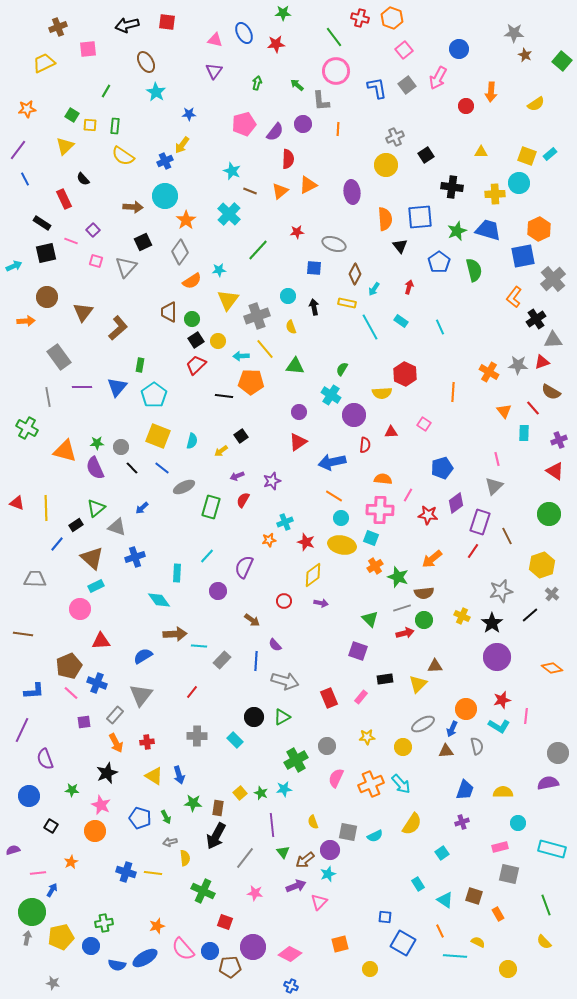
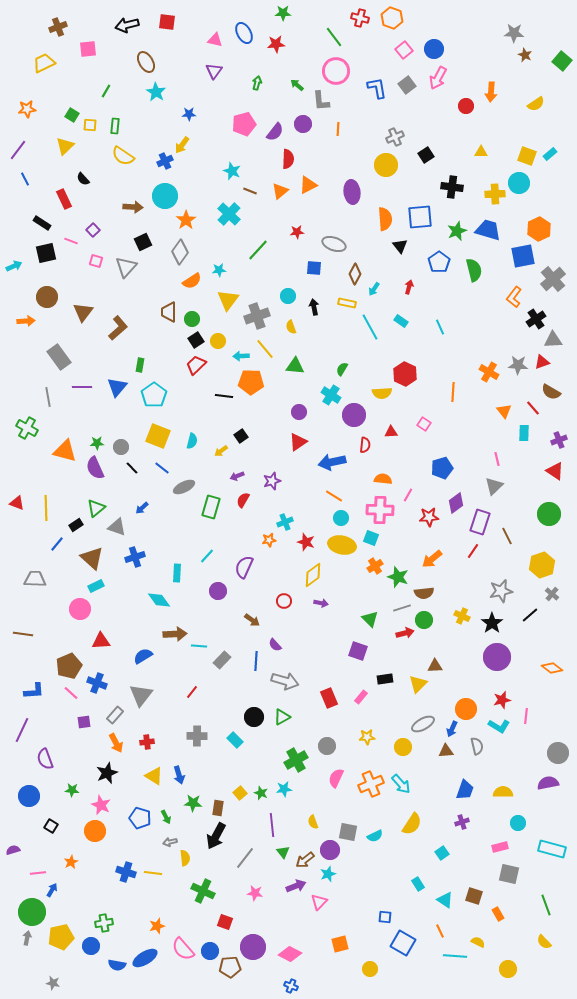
blue circle at (459, 49): moved 25 px left
red star at (428, 515): moved 1 px right, 2 px down; rotated 12 degrees counterclockwise
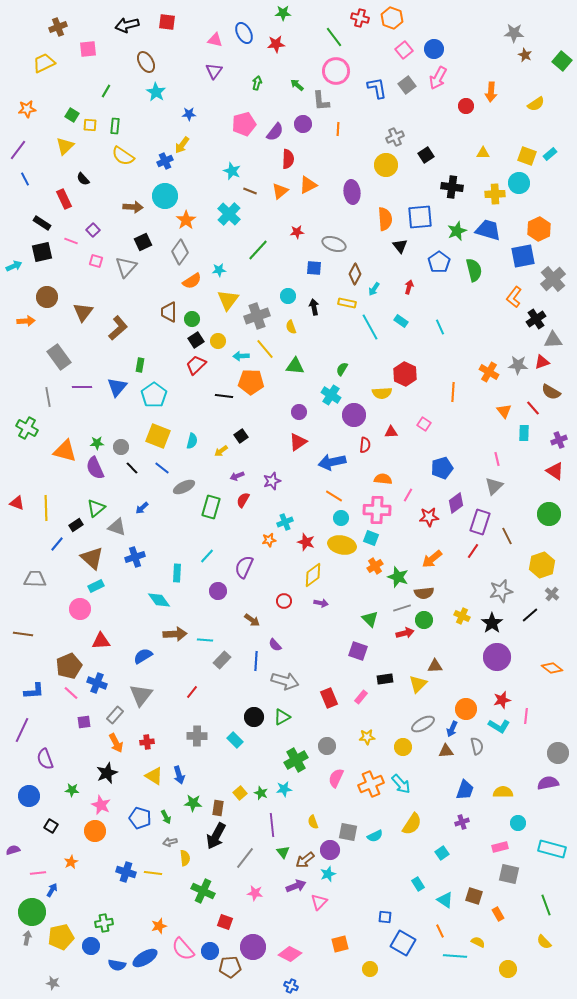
yellow triangle at (481, 152): moved 2 px right, 1 px down
black square at (46, 253): moved 4 px left, 1 px up
pink cross at (380, 510): moved 3 px left
cyan line at (199, 646): moved 6 px right, 6 px up
orange star at (157, 926): moved 2 px right
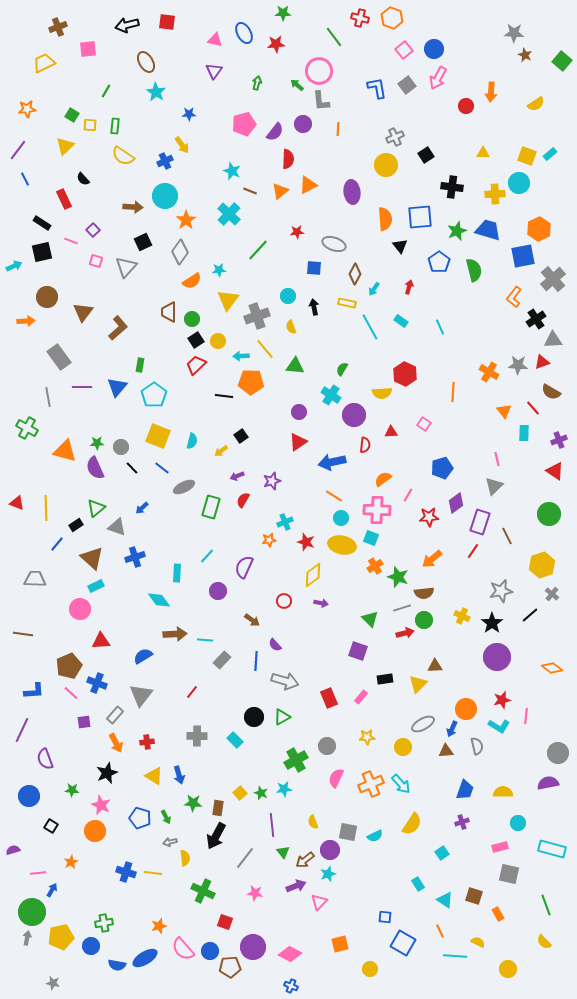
pink circle at (336, 71): moved 17 px left
yellow arrow at (182, 145): rotated 72 degrees counterclockwise
orange semicircle at (383, 479): rotated 42 degrees counterclockwise
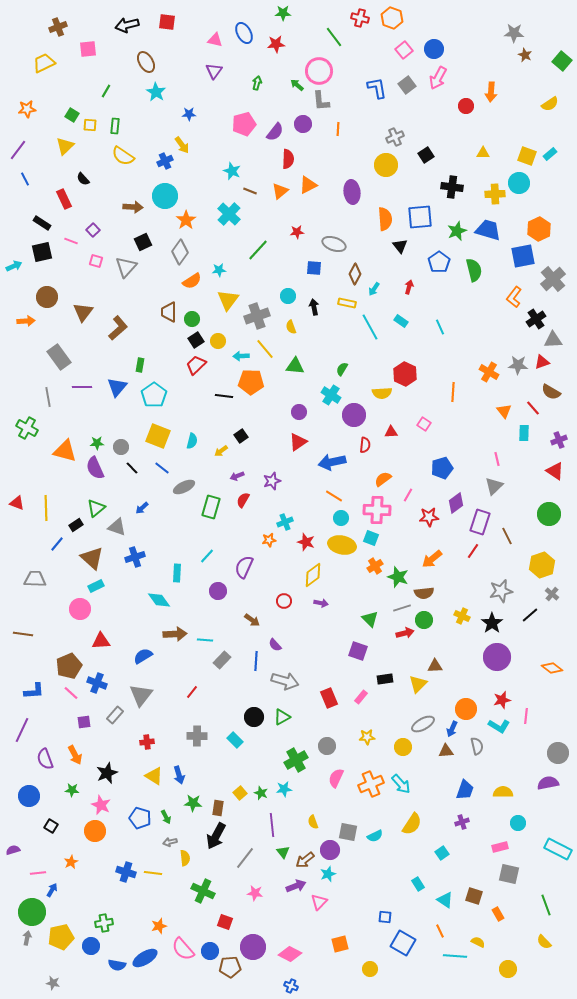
yellow semicircle at (536, 104): moved 14 px right
orange arrow at (116, 743): moved 41 px left, 12 px down
cyan rectangle at (552, 849): moved 6 px right; rotated 12 degrees clockwise
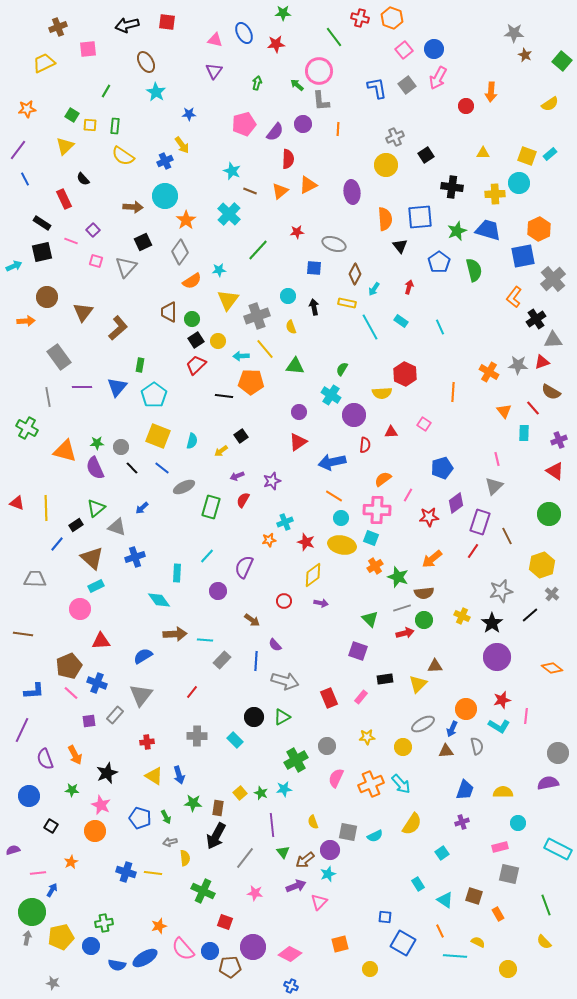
purple square at (84, 722): moved 5 px right, 1 px up
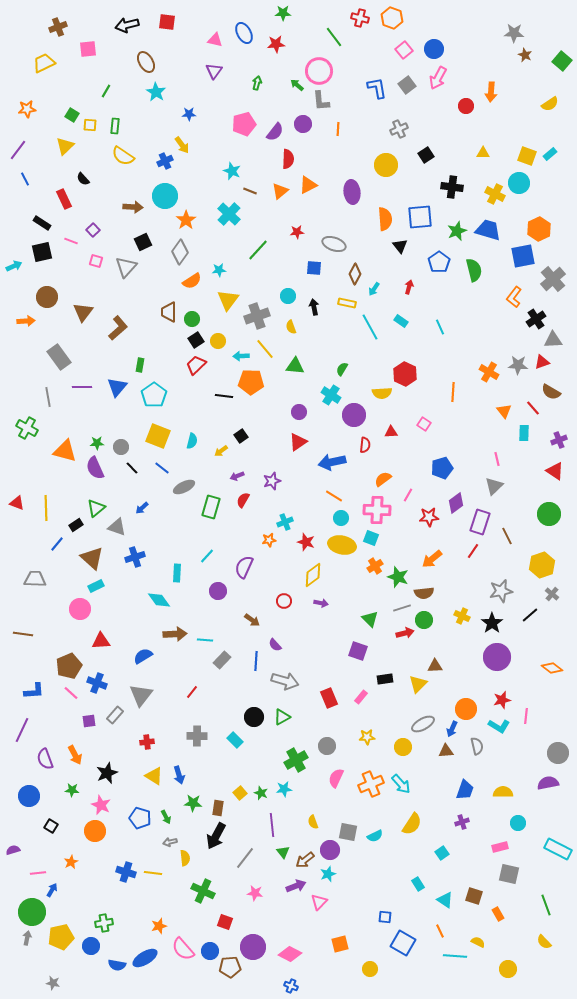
gray cross at (395, 137): moved 4 px right, 8 px up
yellow cross at (495, 194): rotated 30 degrees clockwise
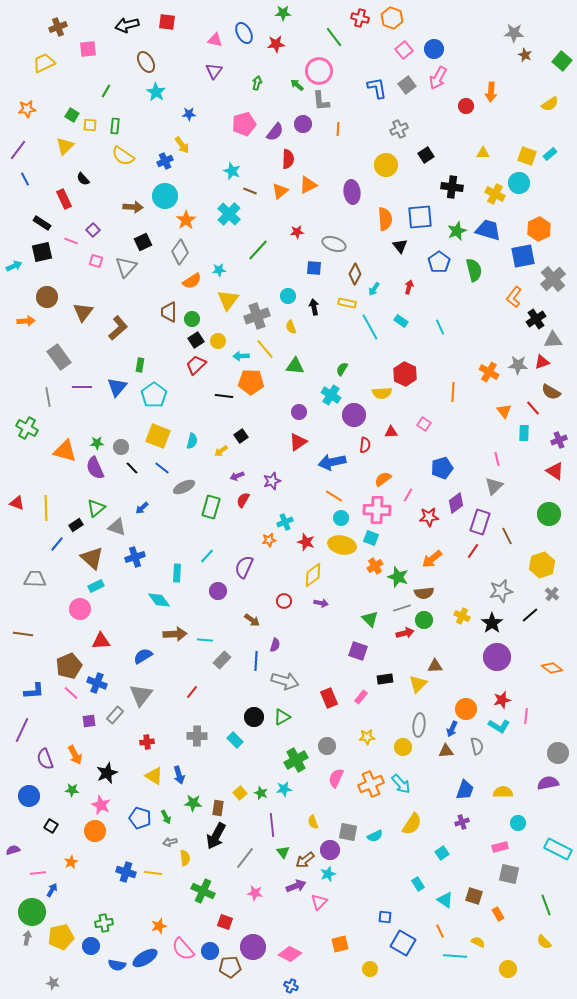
purple semicircle at (275, 645): rotated 120 degrees counterclockwise
gray ellipse at (423, 724): moved 4 px left, 1 px down; rotated 55 degrees counterclockwise
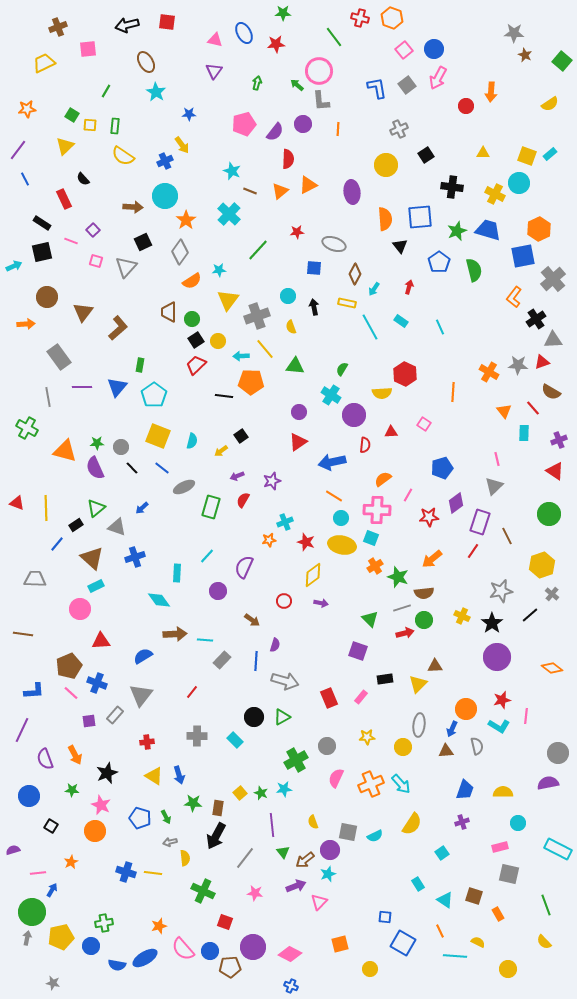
orange arrow at (26, 321): moved 3 px down
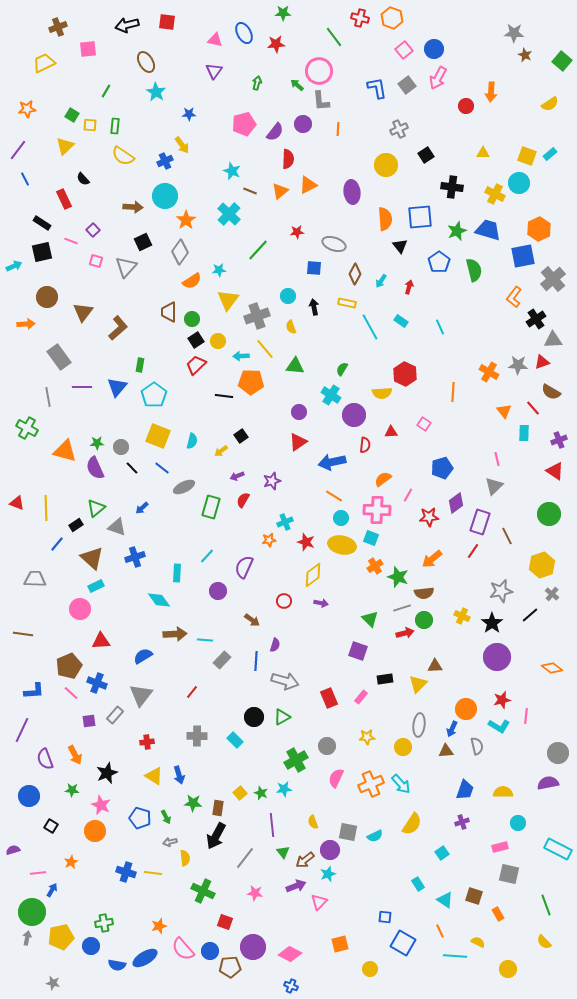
cyan arrow at (374, 289): moved 7 px right, 8 px up
